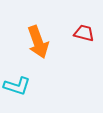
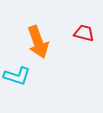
cyan L-shape: moved 10 px up
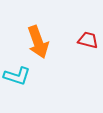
red trapezoid: moved 4 px right, 7 px down
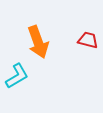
cyan L-shape: rotated 48 degrees counterclockwise
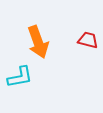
cyan L-shape: moved 3 px right, 1 px down; rotated 20 degrees clockwise
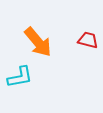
orange arrow: rotated 20 degrees counterclockwise
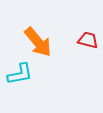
cyan L-shape: moved 3 px up
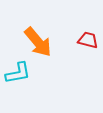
cyan L-shape: moved 2 px left, 1 px up
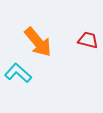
cyan L-shape: rotated 128 degrees counterclockwise
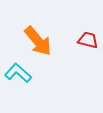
orange arrow: moved 1 px up
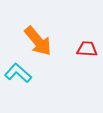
red trapezoid: moved 1 px left, 9 px down; rotated 10 degrees counterclockwise
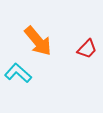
red trapezoid: rotated 130 degrees clockwise
